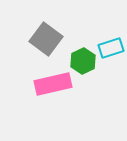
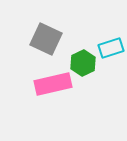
gray square: rotated 12 degrees counterclockwise
green hexagon: moved 2 px down
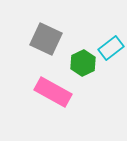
cyan rectangle: rotated 20 degrees counterclockwise
pink rectangle: moved 8 px down; rotated 42 degrees clockwise
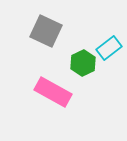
gray square: moved 8 px up
cyan rectangle: moved 2 px left
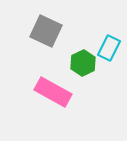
cyan rectangle: rotated 25 degrees counterclockwise
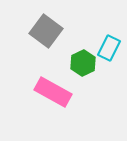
gray square: rotated 12 degrees clockwise
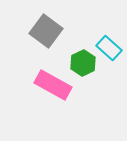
cyan rectangle: rotated 75 degrees counterclockwise
pink rectangle: moved 7 px up
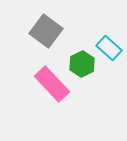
green hexagon: moved 1 px left, 1 px down
pink rectangle: moved 1 px left, 1 px up; rotated 18 degrees clockwise
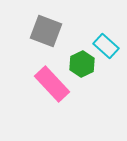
gray square: rotated 16 degrees counterclockwise
cyan rectangle: moved 3 px left, 2 px up
